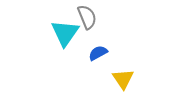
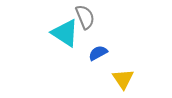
gray semicircle: moved 2 px left
cyan triangle: rotated 32 degrees counterclockwise
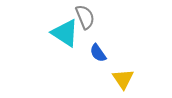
blue semicircle: rotated 96 degrees counterclockwise
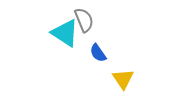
gray semicircle: moved 1 px left, 3 px down
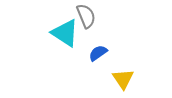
gray semicircle: moved 2 px right, 4 px up
blue semicircle: rotated 90 degrees clockwise
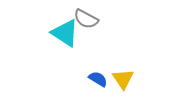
gray semicircle: moved 3 px down; rotated 140 degrees clockwise
blue semicircle: moved 26 px down; rotated 66 degrees clockwise
